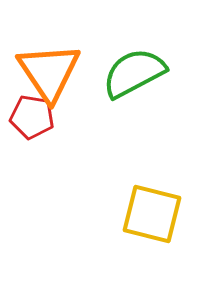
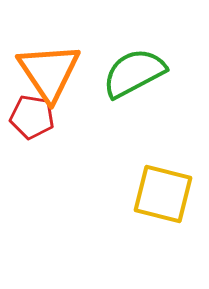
yellow square: moved 11 px right, 20 px up
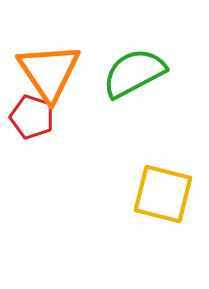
red pentagon: rotated 9 degrees clockwise
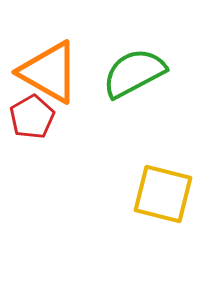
orange triangle: rotated 26 degrees counterclockwise
red pentagon: rotated 24 degrees clockwise
